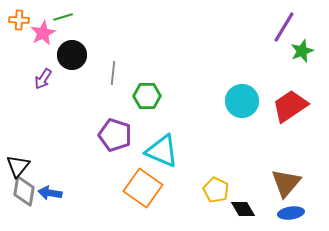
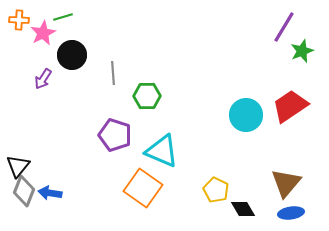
gray line: rotated 10 degrees counterclockwise
cyan circle: moved 4 px right, 14 px down
gray diamond: rotated 12 degrees clockwise
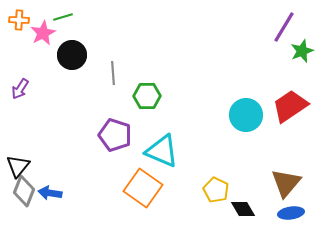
purple arrow: moved 23 px left, 10 px down
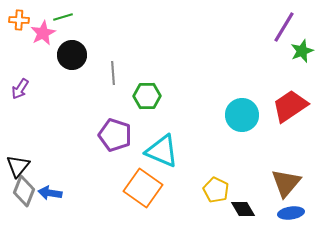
cyan circle: moved 4 px left
